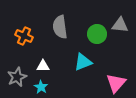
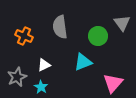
gray triangle: moved 2 px right, 2 px up; rotated 48 degrees clockwise
green circle: moved 1 px right, 2 px down
white triangle: moved 1 px right, 1 px up; rotated 24 degrees counterclockwise
pink triangle: moved 3 px left
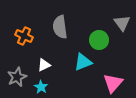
green circle: moved 1 px right, 4 px down
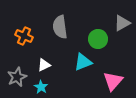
gray triangle: rotated 36 degrees clockwise
green circle: moved 1 px left, 1 px up
pink triangle: moved 2 px up
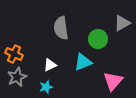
gray semicircle: moved 1 px right, 1 px down
orange cross: moved 10 px left, 18 px down
white triangle: moved 6 px right
cyan star: moved 5 px right; rotated 24 degrees clockwise
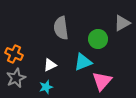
gray star: moved 1 px left, 1 px down
pink triangle: moved 11 px left
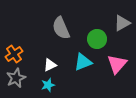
gray semicircle: rotated 15 degrees counterclockwise
green circle: moved 1 px left
orange cross: rotated 30 degrees clockwise
pink triangle: moved 15 px right, 17 px up
cyan star: moved 2 px right, 2 px up
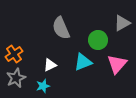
green circle: moved 1 px right, 1 px down
cyan star: moved 5 px left, 1 px down
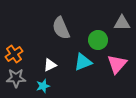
gray triangle: rotated 30 degrees clockwise
gray star: rotated 24 degrees clockwise
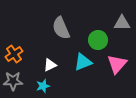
gray star: moved 3 px left, 3 px down
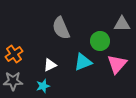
gray triangle: moved 1 px down
green circle: moved 2 px right, 1 px down
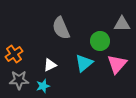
cyan triangle: moved 1 px right, 1 px down; rotated 18 degrees counterclockwise
gray star: moved 6 px right, 1 px up
